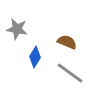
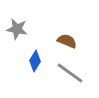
brown semicircle: moved 1 px up
blue diamond: moved 4 px down
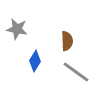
brown semicircle: rotated 66 degrees clockwise
gray line: moved 6 px right, 1 px up
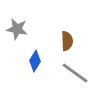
gray line: moved 1 px left, 1 px down
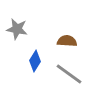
brown semicircle: rotated 84 degrees counterclockwise
gray line: moved 6 px left, 1 px down
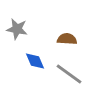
brown semicircle: moved 2 px up
blue diamond: rotated 55 degrees counterclockwise
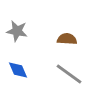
gray star: moved 2 px down
blue diamond: moved 17 px left, 9 px down
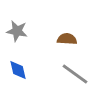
blue diamond: rotated 10 degrees clockwise
gray line: moved 6 px right
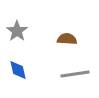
gray star: rotated 25 degrees clockwise
gray line: rotated 44 degrees counterclockwise
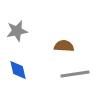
gray star: rotated 25 degrees clockwise
brown semicircle: moved 3 px left, 7 px down
